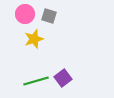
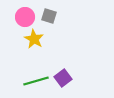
pink circle: moved 3 px down
yellow star: rotated 24 degrees counterclockwise
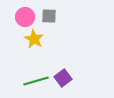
gray square: rotated 14 degrees counterclockwise
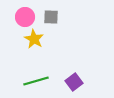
gray square: moved 2 px right, 1 px down
purple square: moved 11 px right, 4 px down
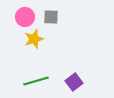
yellow star: rotated 24 degrees clockwise
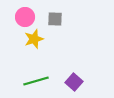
gray square: moved 4 px right, 2 px down
purple square: rotated 12 degrees counterclockwise
